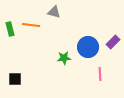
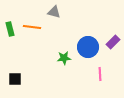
orange line: moved 1 px right, 2 px down
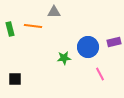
gray triangle: rotated 16 degrees counterclockwise
orange line: moved 1 px right, 1 px up
purple rectangle: moved 1 px right; rotated 32 degrees clockwise
pink line: rotated 24 degrees counterclockwise
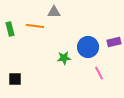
orange line: moved 2 px right
pink line: moved 1 px left, 1 px up
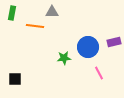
gray triangle: moved 2 px left
green rectangle: moved 2 px right, 16 px up; rotated 24 degrees clockwise
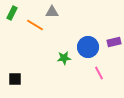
green rectangle: rotated 16 degrees clockwise
orange line: moved 1 px up; rotated 24 degrees clockwise
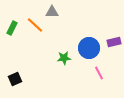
green rectangle: moved 15 px down
orange line: rotated 12 degrees clockwise
blue circle: moved 1 px right, 1 px down
black square: rotated 24 degrees counterclockwise
